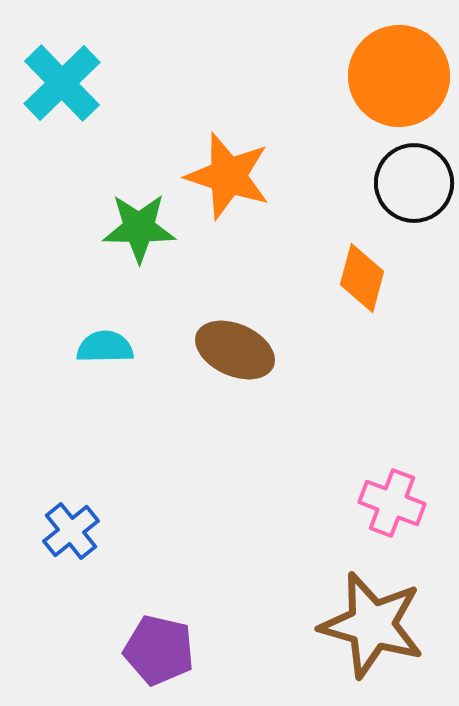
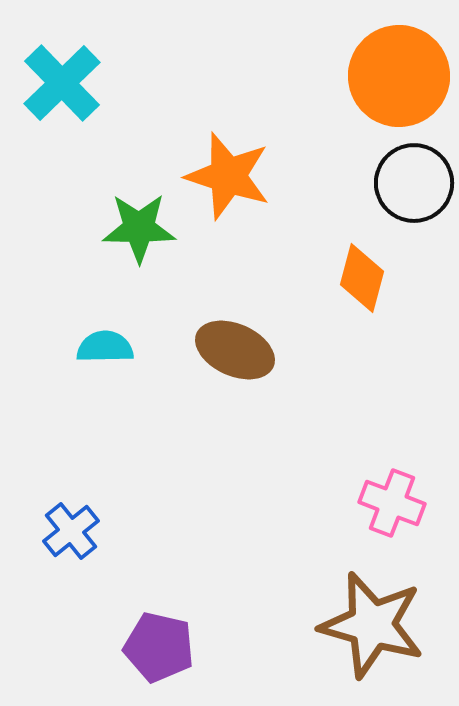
purple pentagon: moved 3 px up
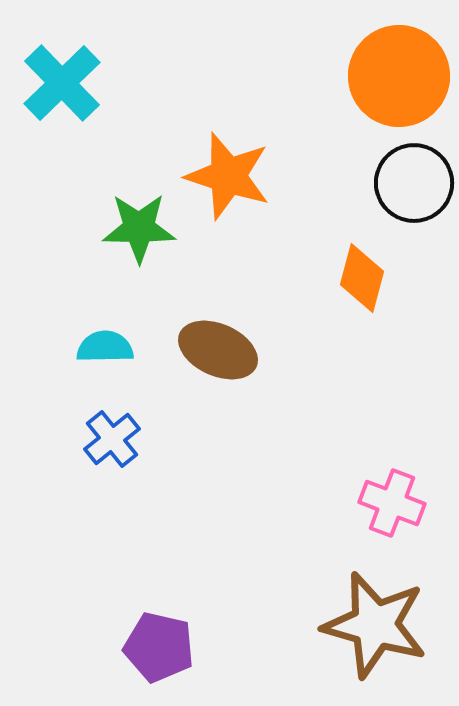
brown ellipse: moved 17 px left
blue cross: moved 41 px right, 92 px up
brown star: moved 3 px right
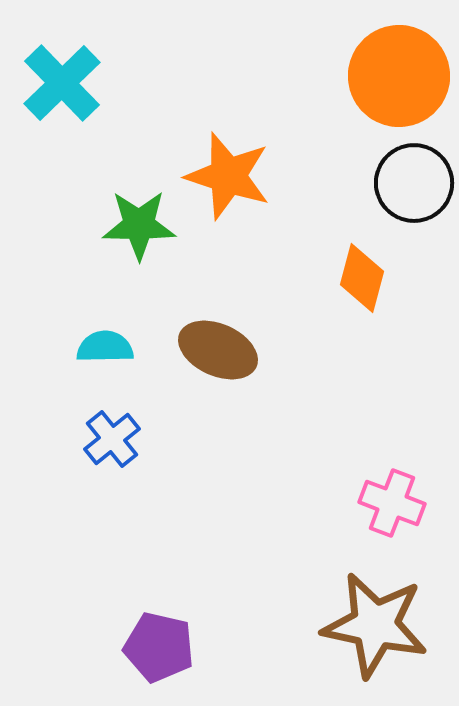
green star: moved 3 px up
brown star: rotated 4 degrees counterclockwise
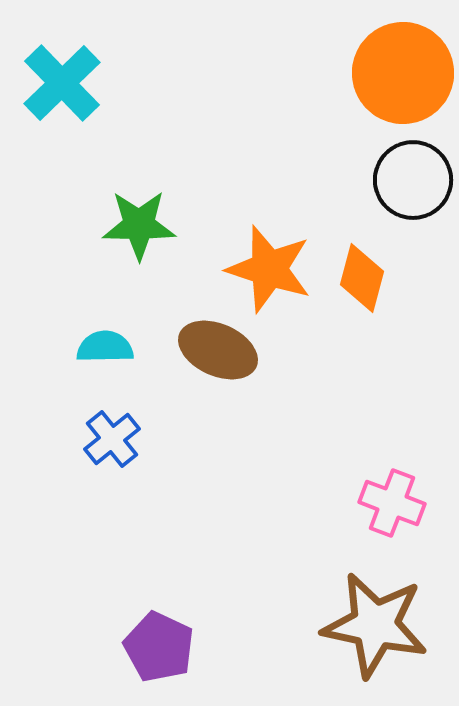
orange circle: moved 4 px right, 3 px up
orange star: moved 41 px right, 93 px down
black circle: moved 1 px left, 3 px up
purple pentagon: rotated 12 degrees clockwise
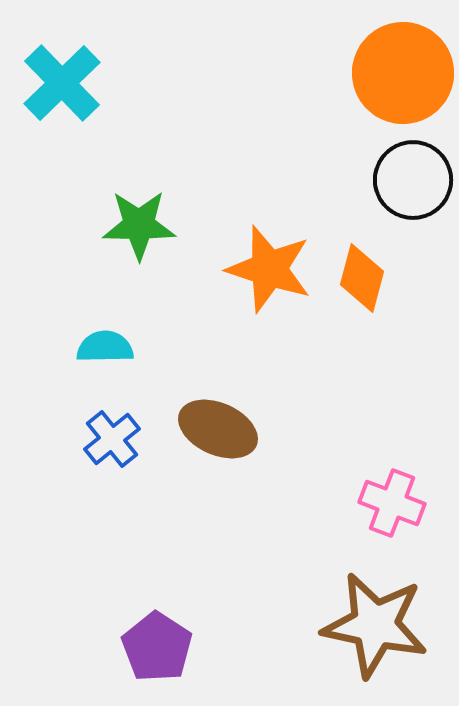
brown ellipse: moved 79 px down
purple pentagon: moved 2 px left; rotated 8 degrees clockwise
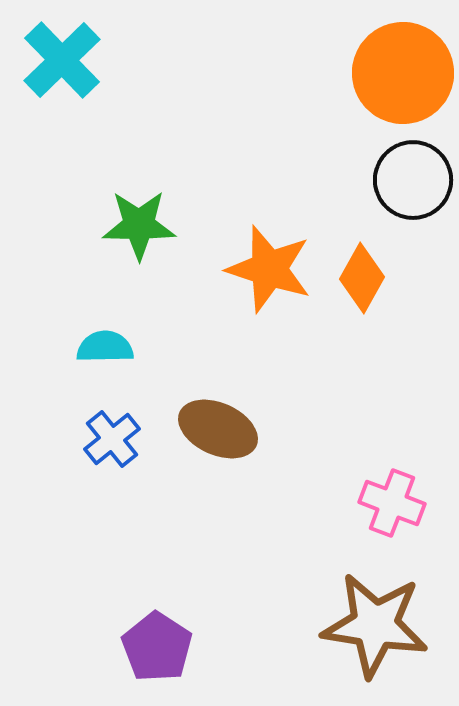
cyan cross: moved 23 px up
orange diamond: rotated 14 degrees clockwise
brown star: rotated 3 degrees counterclockwise
